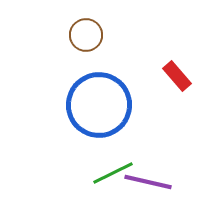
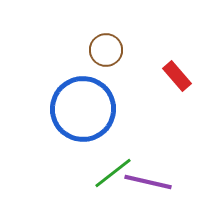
brown circle: moved 20 px right, 15 px down
blue circle: moved 16 px left, 4 px down
green line: rotated 12 degrees counterclockwise
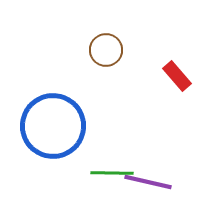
blue circle: moved 30 px left, 17 px down
green line: moved 1 px left; rotated 39 degrees clockwise
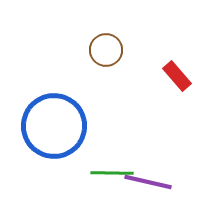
blue circle: moved 1 px right
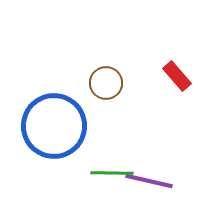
brown circle: moved 33 px down
purple line: moved 1 px right, 1 px up
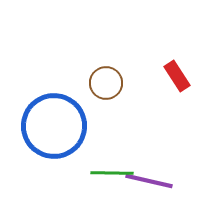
red rectangle: rotated 8 degrees clockwise
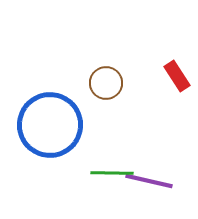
blue circle: moved 4 px left, 1 px up
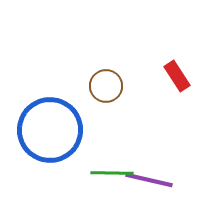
brown circle: moved 3 px down
blue circle: moved 5 px down
purple line: moved 1 px up
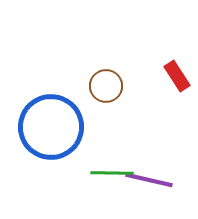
blue circle: moved 1 px right, 3 px up
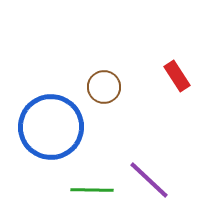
brown circle: moved 2 px left, 1 px down
green line: moved 20 px left, 17 px down
purple line: rotated 30 degrees clockwise
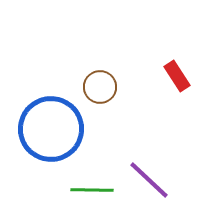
brown circle: moved 4 px left
blue circle: moved 2 px down
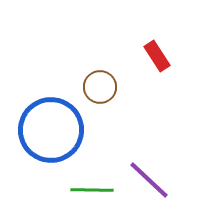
red rectangle: moved 20 px left, 20 px up
blue circle: moved 1 px down
